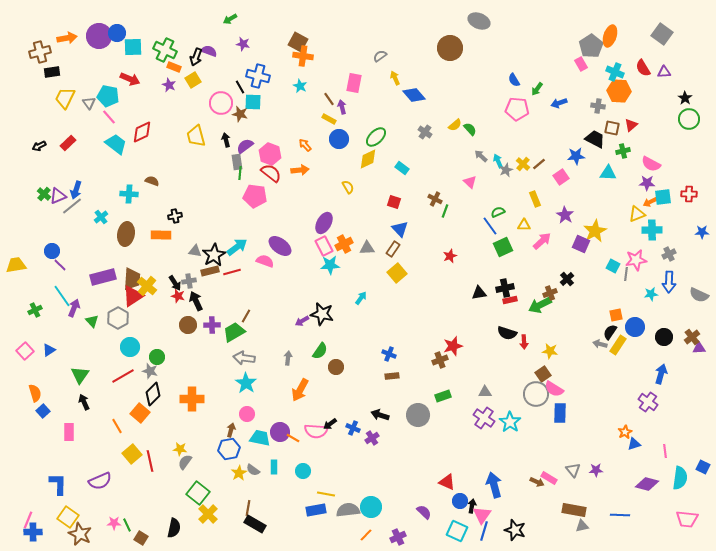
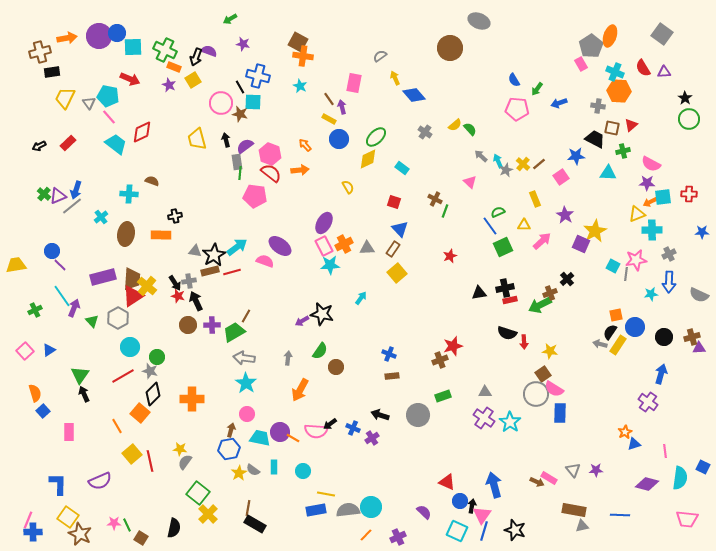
yellow trapezoid at (196, 136): moved 1 px right, 3 px down
brown cross at (692, 337): rotated 21 degrees clockwise
black arrow at (84, 402): moved 8 px up
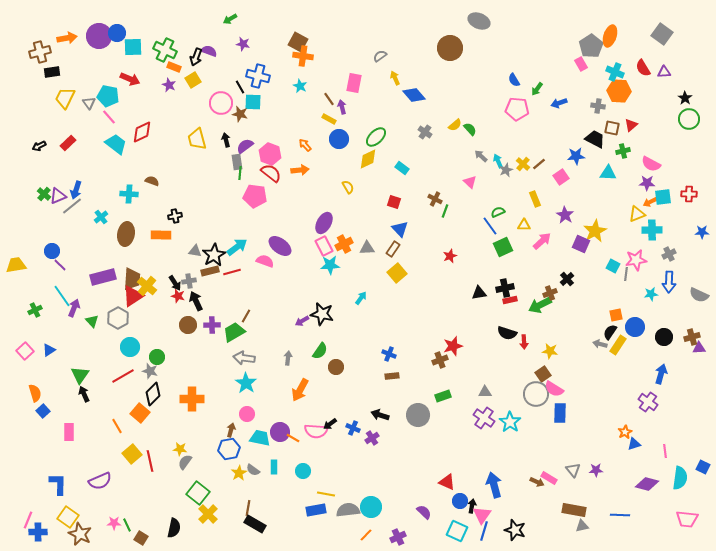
blue cross at (33, 532): moved 5 px right
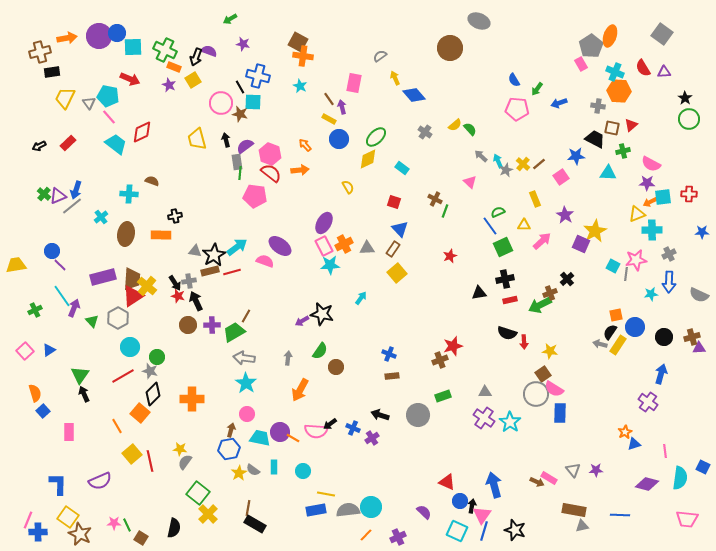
black cross at (505, 288): moved 9 px up
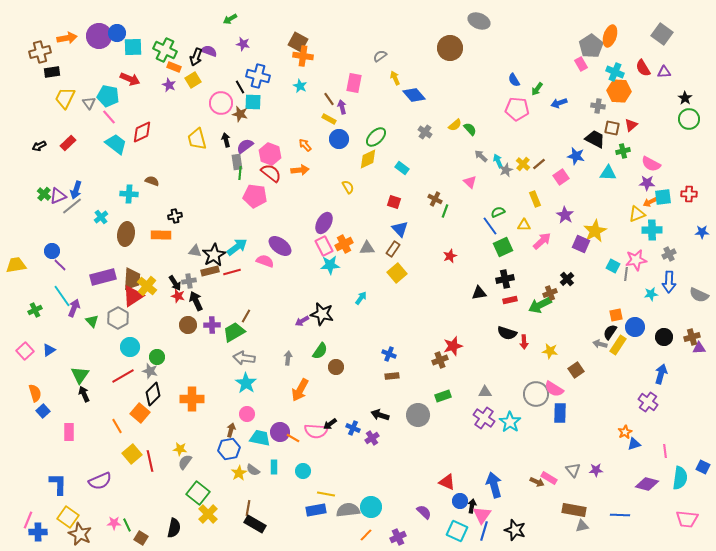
blue star at (576, 156): rotated 18 degrees clockwise
brown square at (543, 374): moved 33 px right, 4 px up
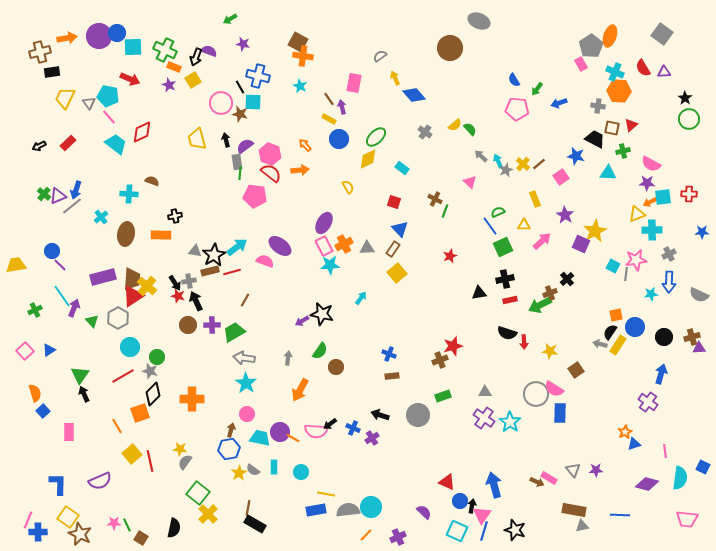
brown line at (246, 316): moved 1 px left, 16 px up
orange square at (140, 413): rotated 30 degrees clockwise
cyan circle at (303, 471): moved 2 px left, 1 px down
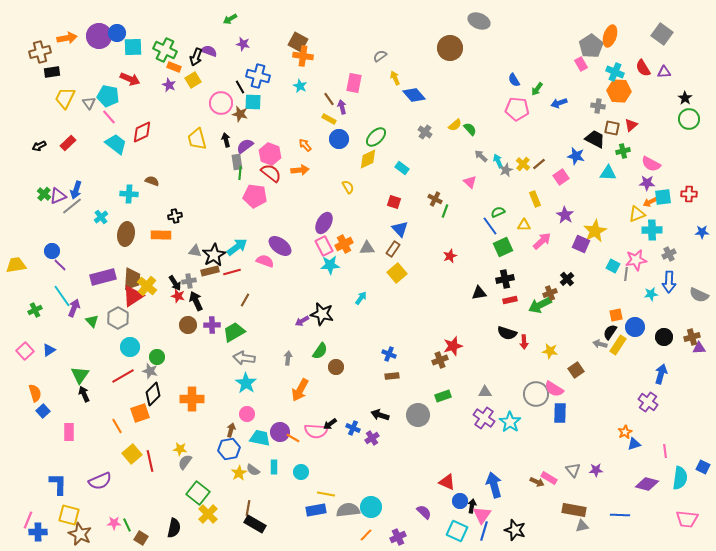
yellow square at (68, 517): moved 1 px right, 2 px up; rotated 20 degrees counterclockwise
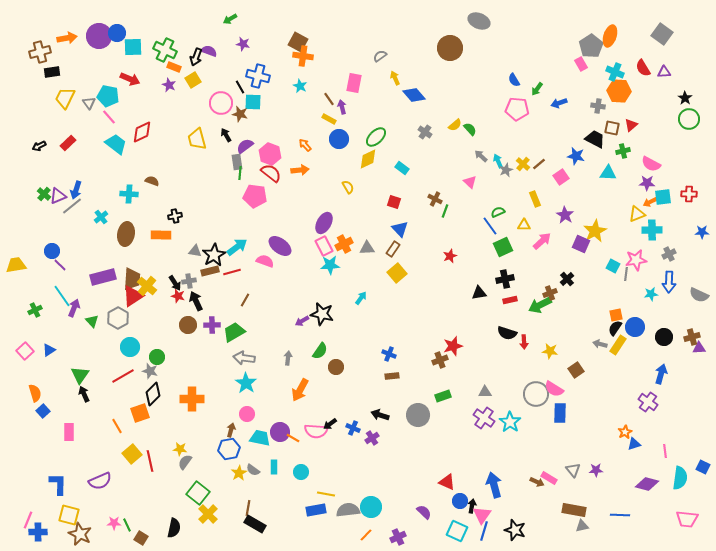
black arrow at (226, 140): moved 5 px up; rotated 16 degrees counterclockwise
black semicircle at (610, 332): moved 5 px right, 4 px up
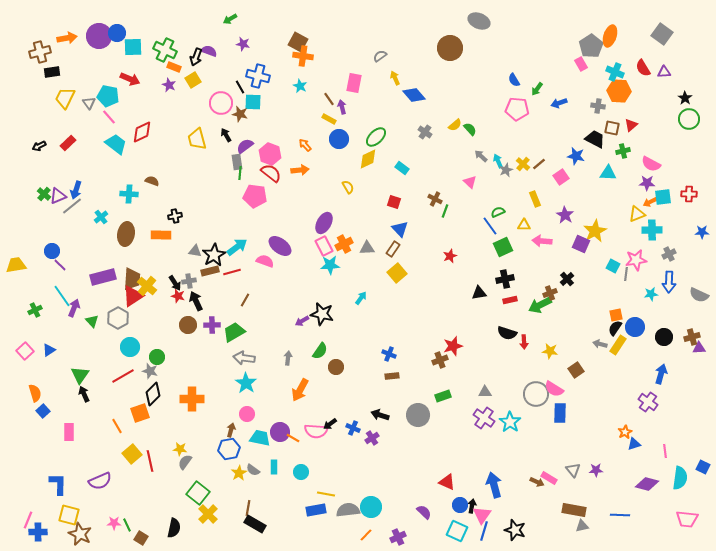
pink arrow at (542, 241): rotated 132 degrees counterclockwise
blue circle at (460, 501): moved 4 px down
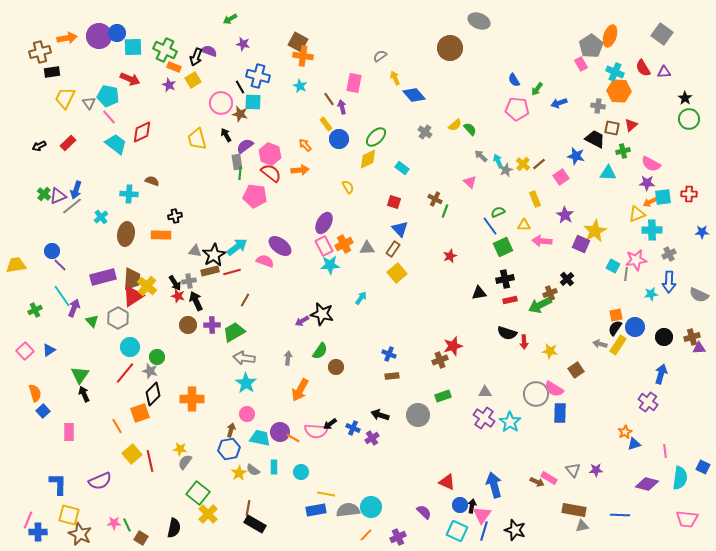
yellow rectangle at (329, 119): moved 3 px left, 5 px down; rotated 24 degrees clockwise
red line at (123, 376): moved 2 px right, 3 px up; rotated 20 degrees counterclockwise
